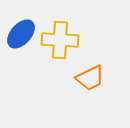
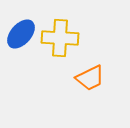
yellow cross: moved 2 px up
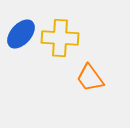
orange trapezoid: rotated 80 degrees clockwise
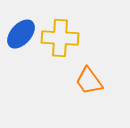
orange trapezoid: moved 1 px left, 3 px down
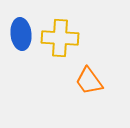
blue ellipse: rotated 48 degrees counterclockwise
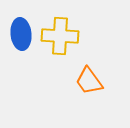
yellow cross: moved 2 px up
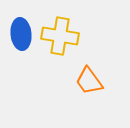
yellow cross: rotated 6 degrees clockwise
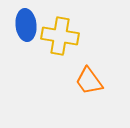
blue ellipse: moved 5 px right, 9 px up
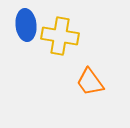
orange trapezoid: moved 1 px right, 1 px down
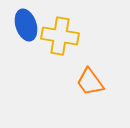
blue ellipse: rotated 12 degrees counterclockwise
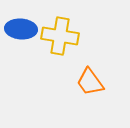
blue ellipse: moved 5 px left, 4 px down; rotated 68 degrees counterclockwise
